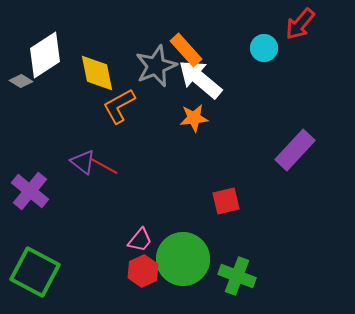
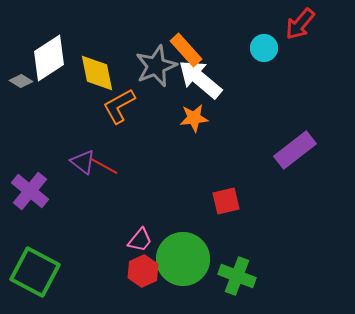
white diamond: moved 4 px right, 3 px down
purple rectangle: rotated 9 degrees clockwise
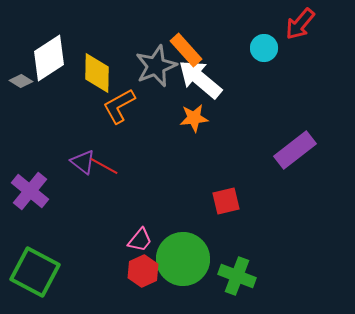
yellow diamond: rotated 12 degrees clockwise
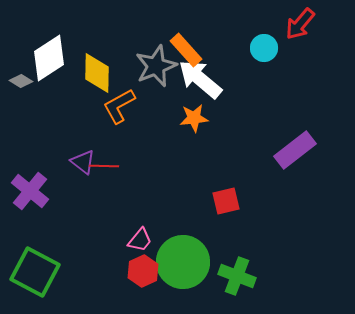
red line: rotated 28 degrees counterclockwise
green circle: moved 3 px down
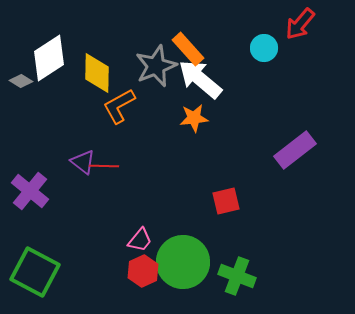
orange rectangle: moved 2 px right, 1 px up
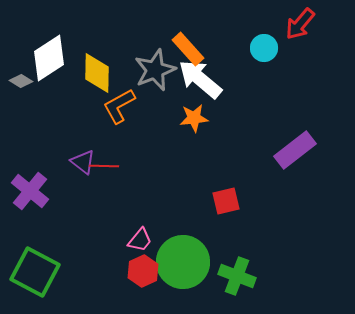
gray star: moved 1 px left, 4 px down
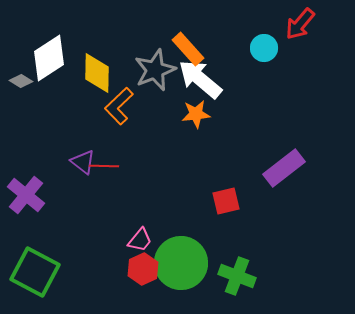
orange L-shape: rotated 15 degrees counterclockwise
orange star: moved 2 px right, 4 px up
purple rectangle: moved 11 px left, 18 px down
purple cross: moved 4 px left, 4 px down
green circle: moved 2 px left, 1 px down
red hexagon: moved 2 px up
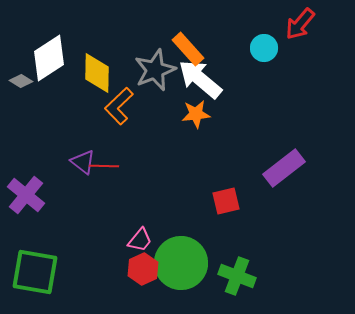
green square: rotated 18 degrees counterclockwise
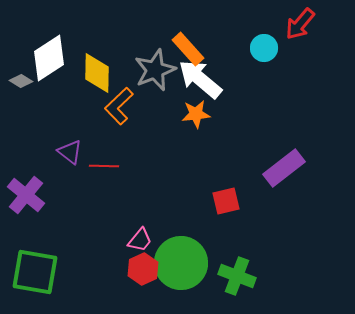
purple triangle: moved 13 px left, 10 px up
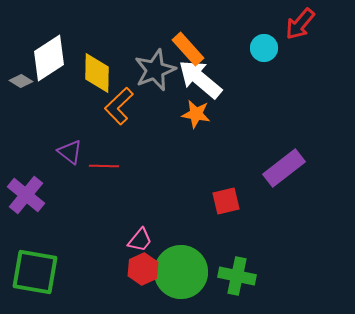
orange star: rotated 16 degrees clockwise
green circle: moved 9 px down
green cross: rotated 9 degrees counterclockwise
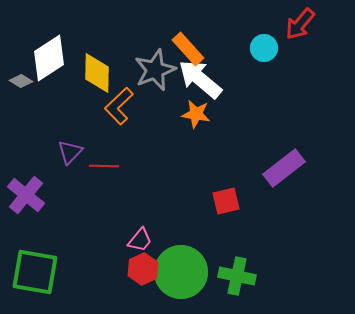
purple triangle: rotated 36 degrees clockwise
